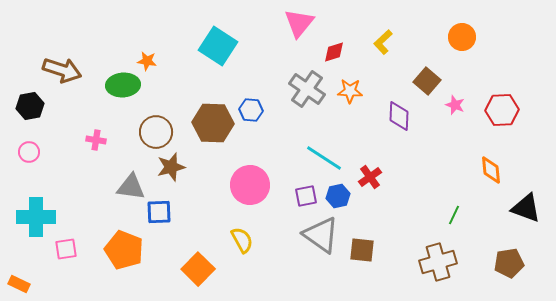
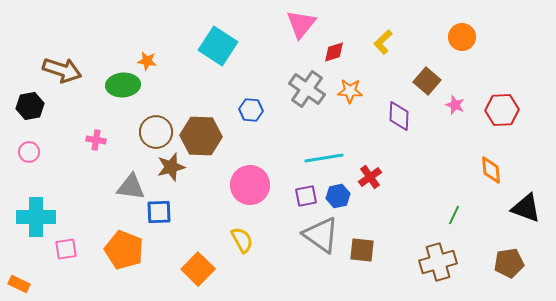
pink triangle at (299, 23): moved 2 px right, 1 px down
brown hexagon at (213, 123): moved 12 px left, 13 px down
cyan line at (324, 158): rotated 42 degrees counterclockwise
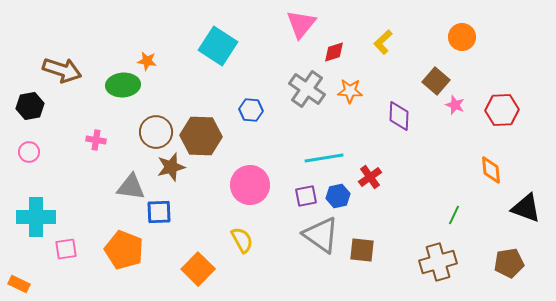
brown square at (427, 81): moved 9 px right
